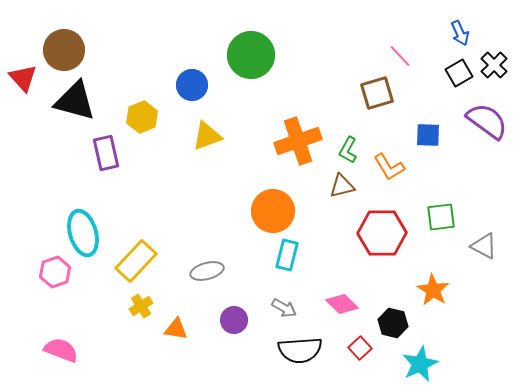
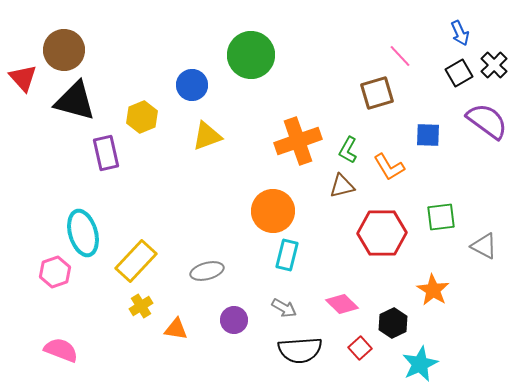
black hexagon: rotated 20 degrees clockwise
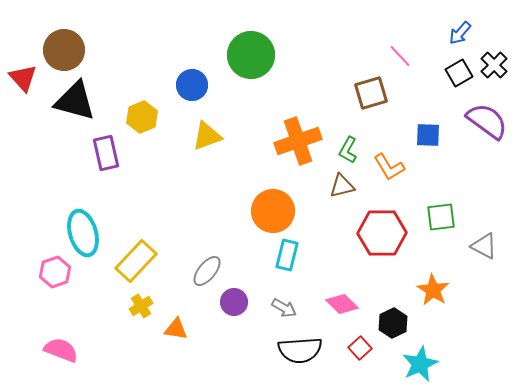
blue arrow: rotated 65 degrees clockwise
brown square: moved 6 px left
gray ellipse: rotated 36 degrees counterclockwise
purple circle: moved 18 px up
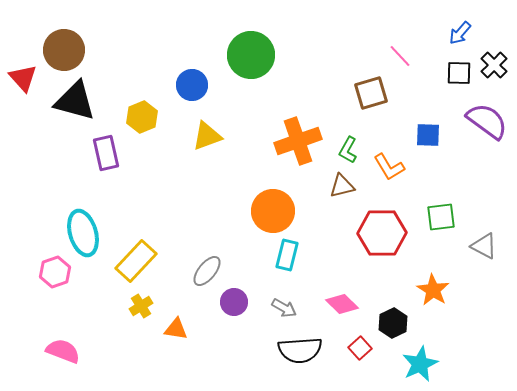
black square: rotated 32 degrees clockwise
pink semicircle: moved 2 px right, 1 px down
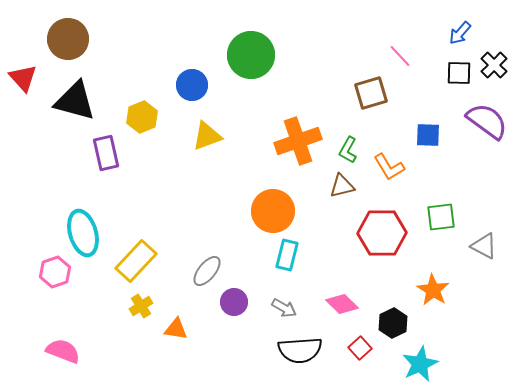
brown circle: moved 4 px right, 11 px up
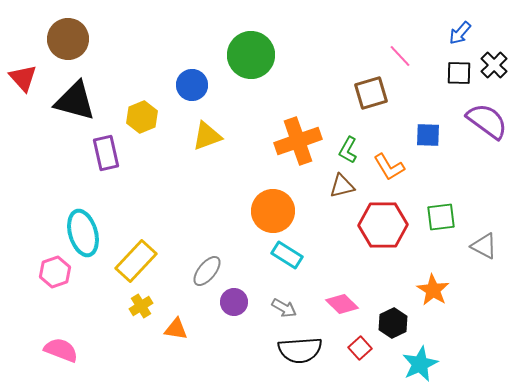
red hexagon: moved 1 px right, 8 px up
cyan rectangle: rotated 72 degrees counterclockwise
pink semicircle: moved 2 px left, 1 px up
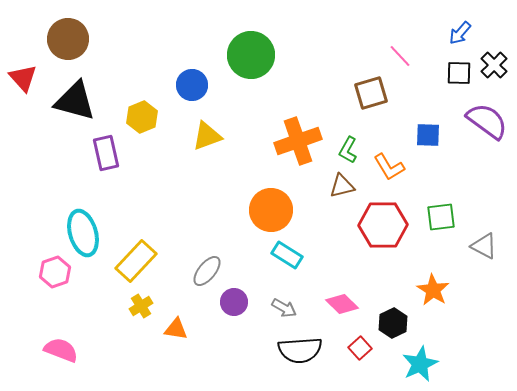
orange circle: moved 2 px left, 1 px up
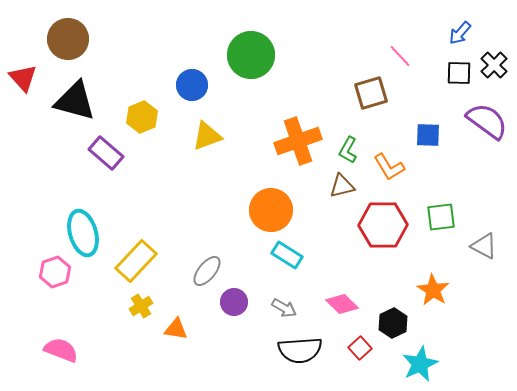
purple rectangle: rotated 36 degrees counterclockwise
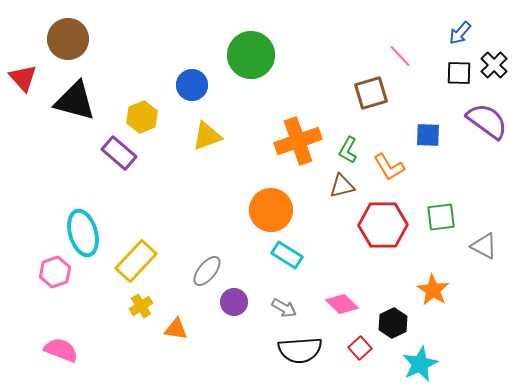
purple rectangle: moved 13 px right
